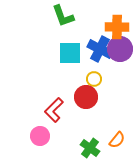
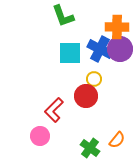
red circle: moved 1 px up
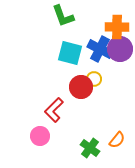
cyan square: rotated 15 degrees clockwise
red circle: moved 5 px left, 9 px up
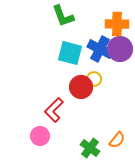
orange cross: moved 3 px up
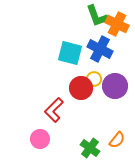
green L-shape: moved 34 px right
orange cross: rotated 25 degrees clockwise
purple circle: moved 5 px left, 37 px down
red circle: moved 1 px down
pink circle: moved 3 px down
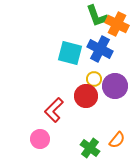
red circle: moved 5 px right, 8 px down
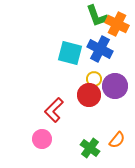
red circle: moved 3 px right, 1 px up
pink circle: moved 2 px right
